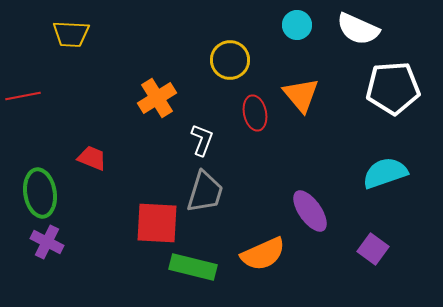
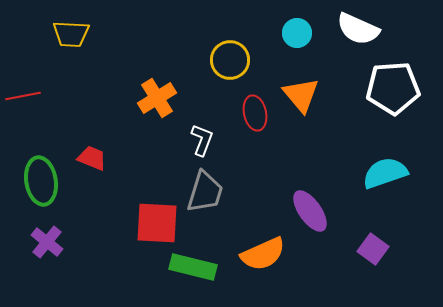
cyan circle: moved 8 px down
green ellipse: moved 1 px right, 12 px up
purple cross: rotated 12 degrees clockwise
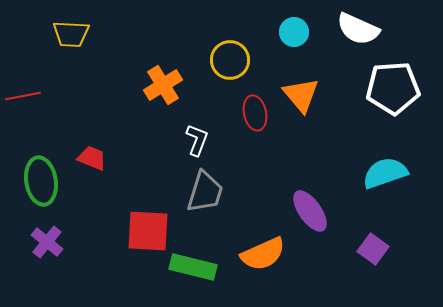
cyan circle: moved 3 px left, 1 px up
orange cross: moved 6 px right, 13 px up
white L-shape: moved 5 px left
red square: moved 9 px left, 8 px down
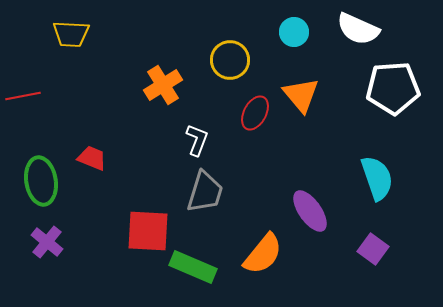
red ellipse: rotated 40 degrees clockwise
cyan semicircle: moved 8 px left, 5 px down; rotated 90 degrees clockwise
orange semicircle: rotated 27 degrees counterclockwise
green rectangle: rotated 9 degrees clockwise
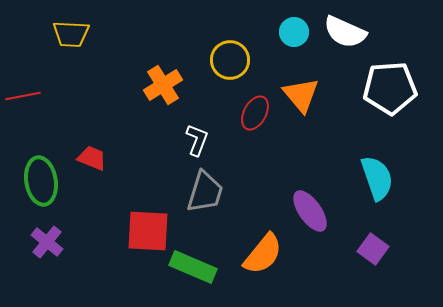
white semicircle: moved 13 px left, 3 px down
white pentagon: moved 3 px left
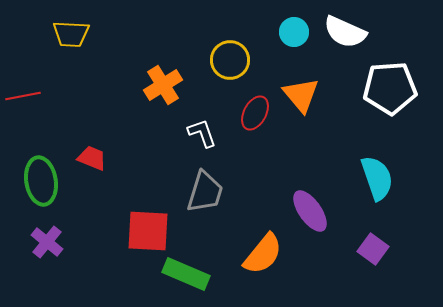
white L-shape: moved 5 px right, 7 px up; rotated 40 degrees counterclockwise
green rectangle: moved 7 px left, 7 px down
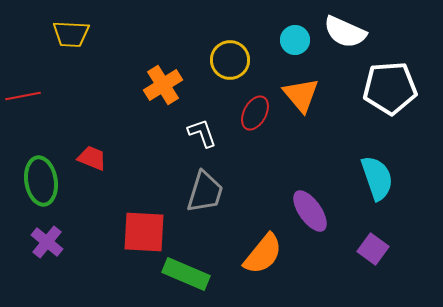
cyan circle: moved 1 px right, 8 px down
red square: moved 4 px left, 1 px down
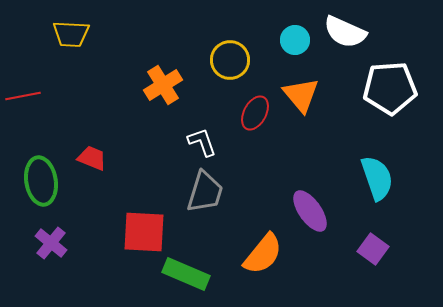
white L-shape: moved 9 px down
purple cross: moved 4 px right, 1 px down
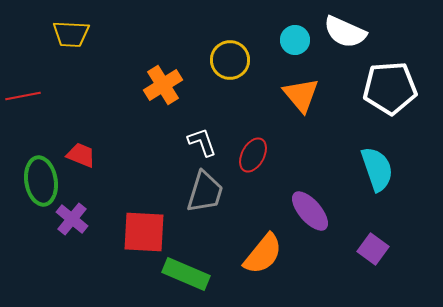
red ellipse: moved 2 px left, 42 px down
red trapezoid: moved 11 px left, 3 px up
cyan semicircle: moved 9 px up
purple ellipse: rotated 6 degrees counterclockwise
purple cross: moved 21 px right, 24 px up
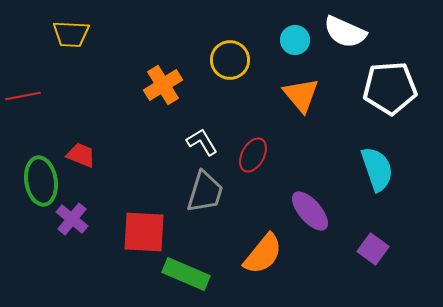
white L-shape: rotated 12 degrees counterclockwise
